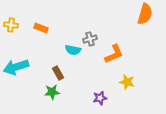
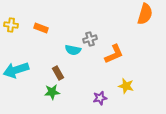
cyan arrow: moved 3 px down
yellow star: moved 1 px left, 4 px down
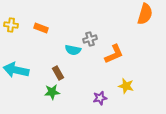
cyan arrow: rotated 30 degrees clockwise
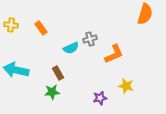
orange rectangle: rotated 32 degrees clockwise
cyan semicircle: moved 2 px left, 2 px up; rotated 35 degrees counterclockwise
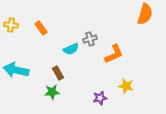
cyan semicircle: moved 1 px down
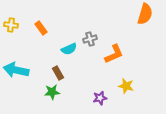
cyan semicircle: moved 2 px left
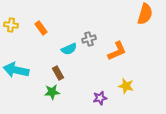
gray cross: moved 1 px left
orange L-shape: moved 3 px right, 3 px up
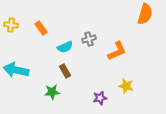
cyan semicircle: moved 4 px left, 2 px up
brown rectangle: moved 7 px right, 2 px up
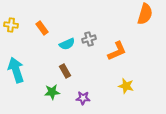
orange rectangle: moved 1 px right
cyan semicircle: moved 2 px right, 3 px up
cyan arrow: rotated 60 degrees clockwise
purple star: moved 17 px left; rotated 16 degrees clockwise
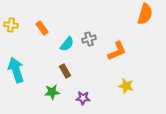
cyan semicircle: rotated 28 degrees counterclockwise
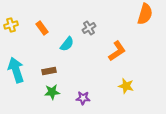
yellow cross: rotated 24 degrees counterclockwise
gray cross: moved 11 px up; rotated 16 degrees counterclockwise
orange L-shape: rotated 10 degrees counterclockwise
brown rectangle: moved 16 px left; rotated 72 degrees counterclockwise
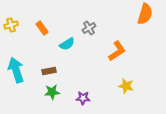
cyan semicircle: rotated 21 degrees clockwise
